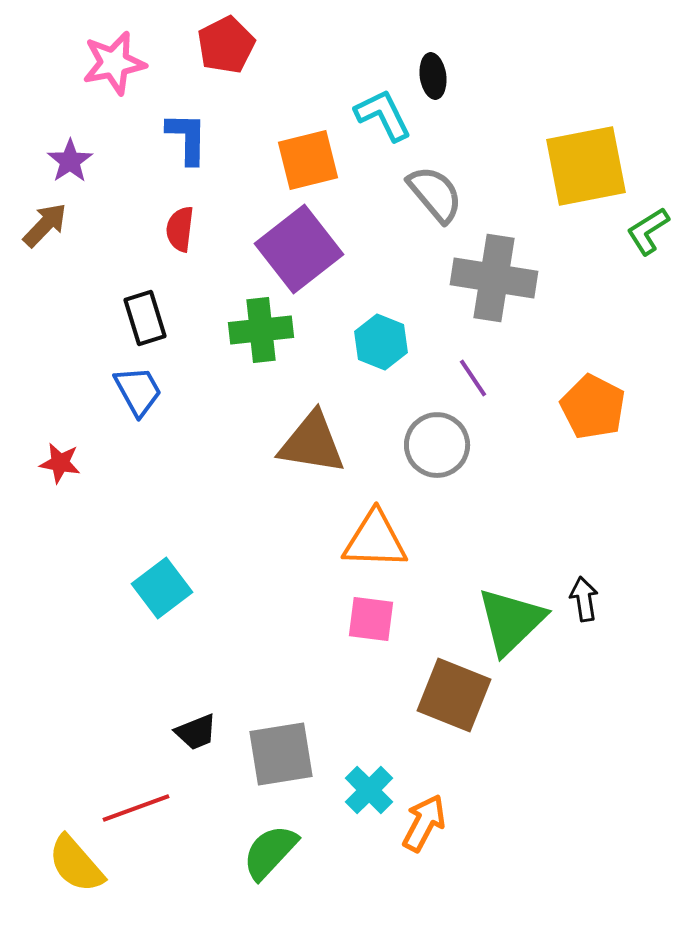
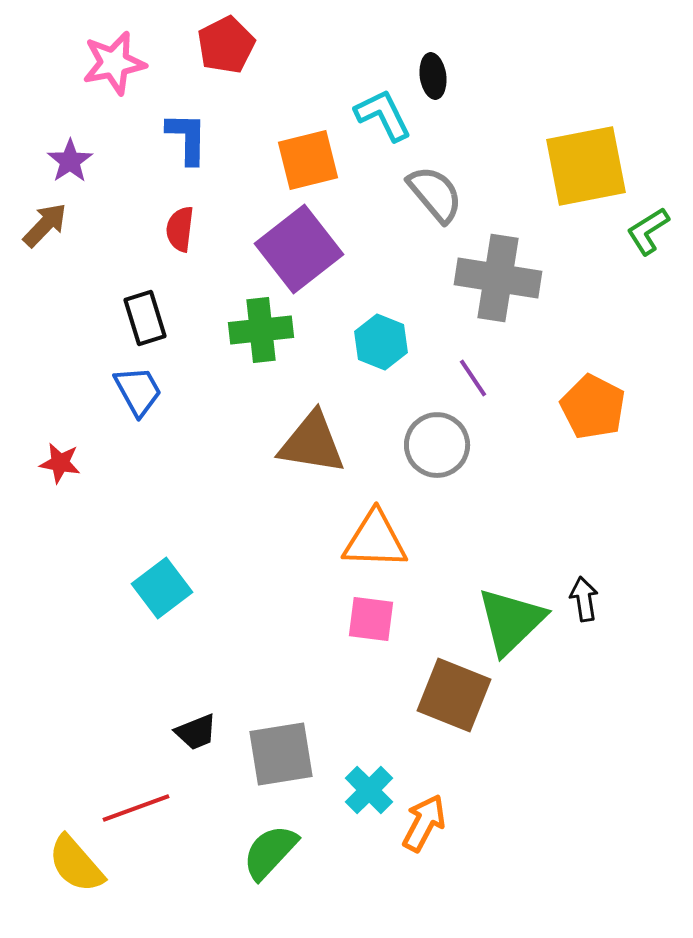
gray cross: moved 4 px right
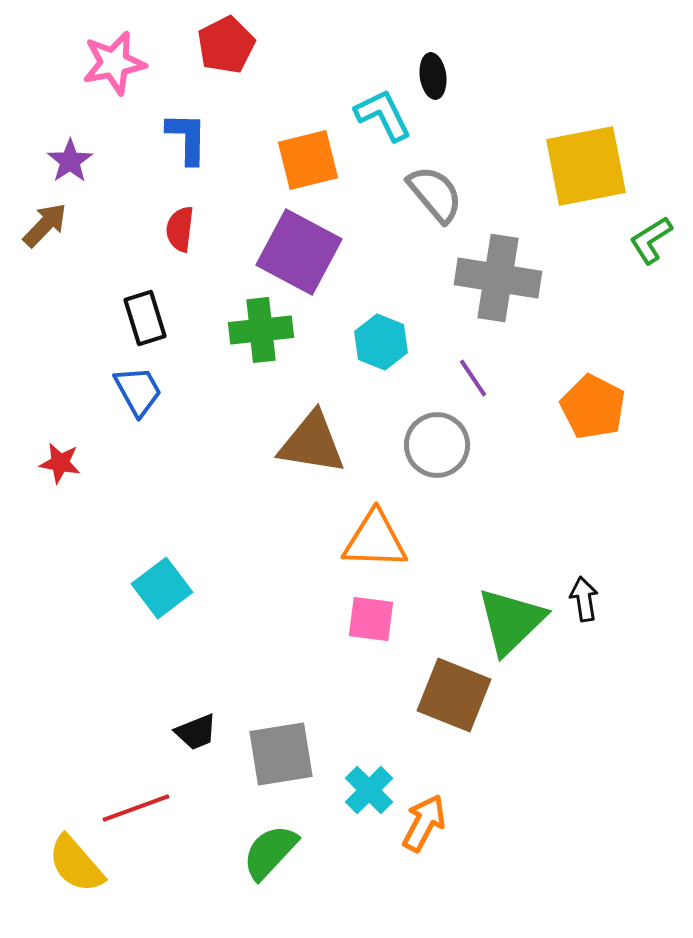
green L-shape: moved 3 px right, 9 px down
purple square: moved 3 px down; rotated 24 degrees counterclockwise
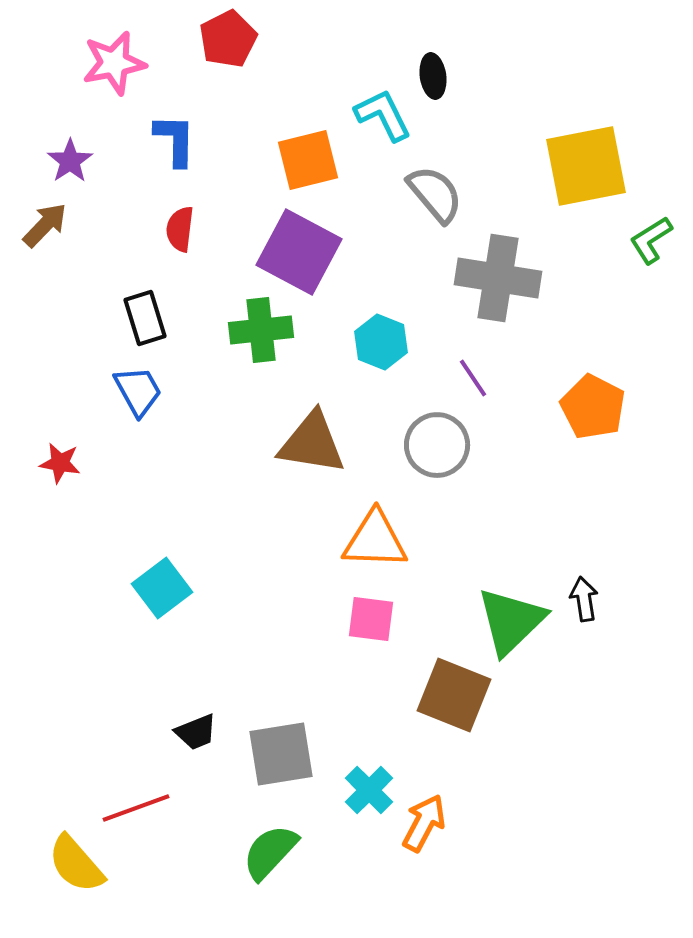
red pentagon: moved 2 px right, 6 px up
blue L-shape: moved 12 px left, 2 px down
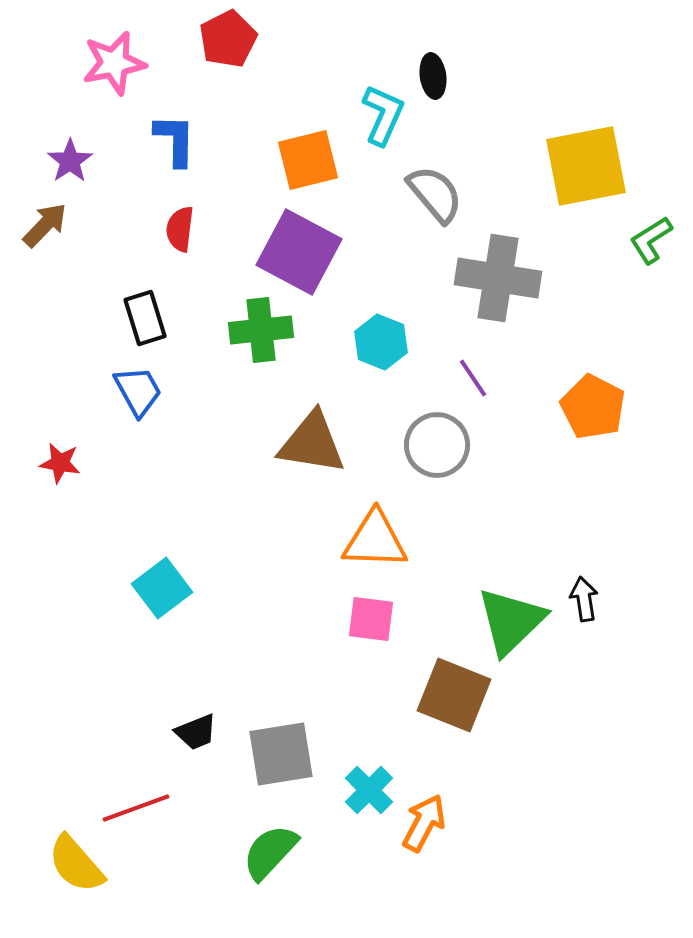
cyan L-shape: rotated 50 degrees clockwise
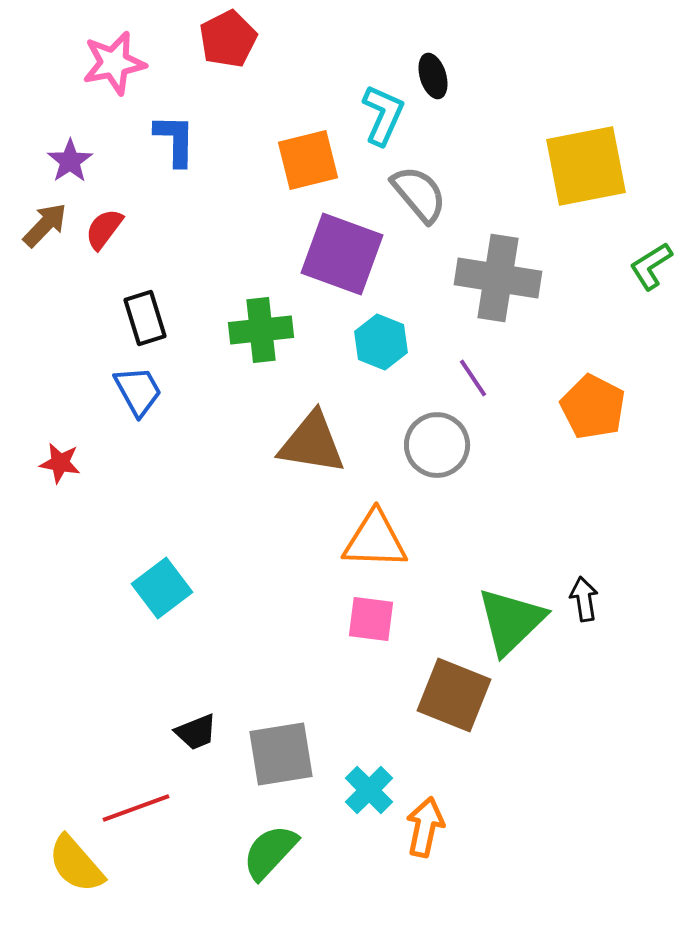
black ellipse: rotated 9 degrees counterclockwise
gray semicircle: moved 16 px left
red semicircle: moved 76 px left; rotated 30 degrees clockwise
green L-shape: moved 26 px down
purple square: moved 43 px right, 2 px down; rotated 8 degrees counterclockwise
orange arrow: moved 1 px right, 4 px down; rotated 16 degrees counterclockwise
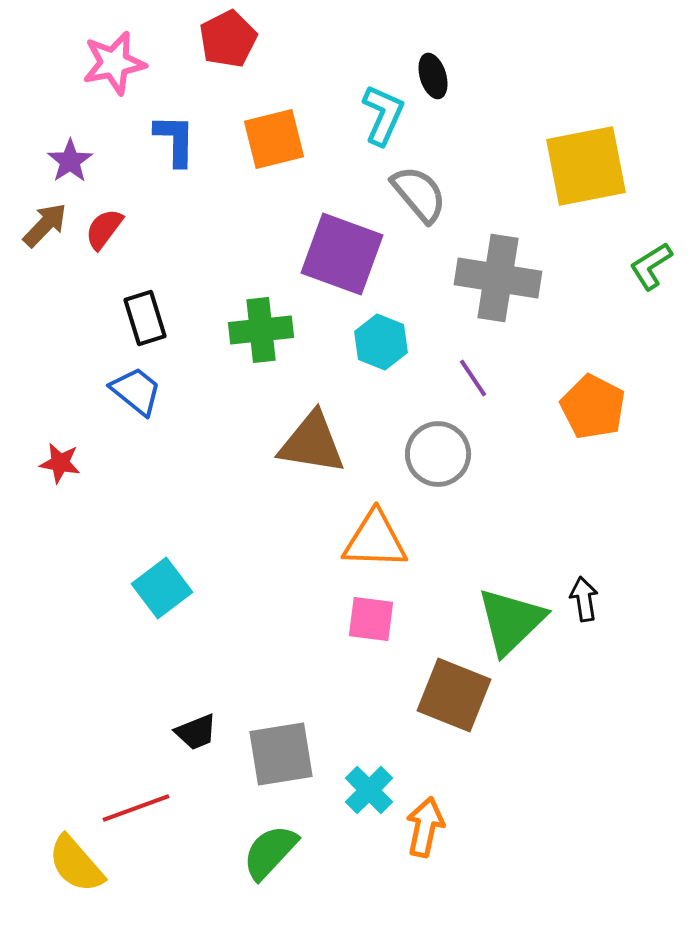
orange square: moved 34 px left, 21 px up
blue trapezoid: moved 2 px left; rotated 22 degrees counterclockwise
gray circle: moved 1 px right, 9 px down
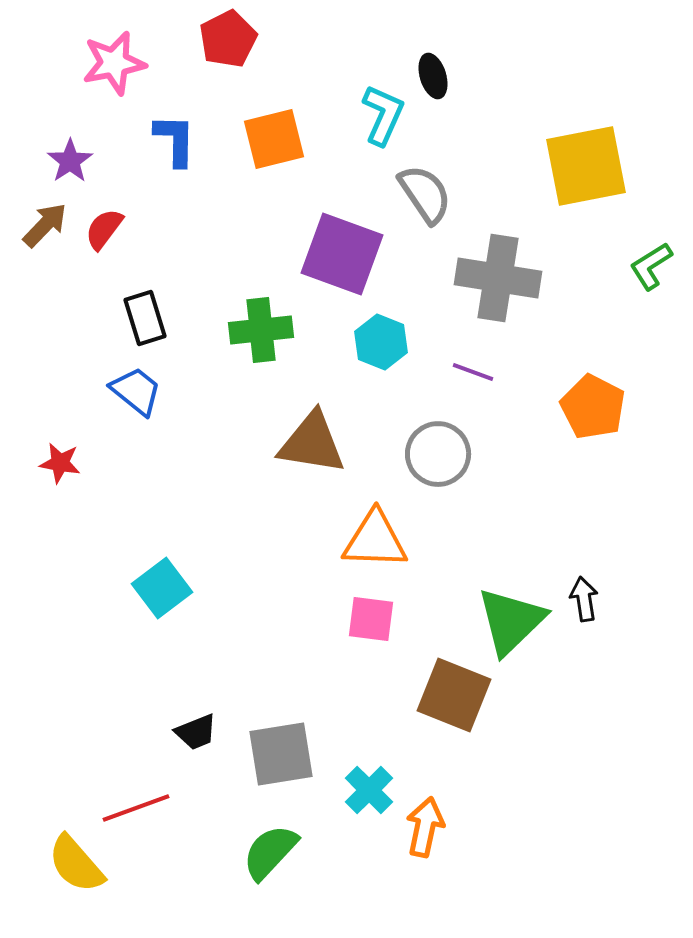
gray semicircle: moved 6 px right; rotated 6 degrees clockwise
purple line: moved 6 px up; rotated 36 degrees counterclockwise
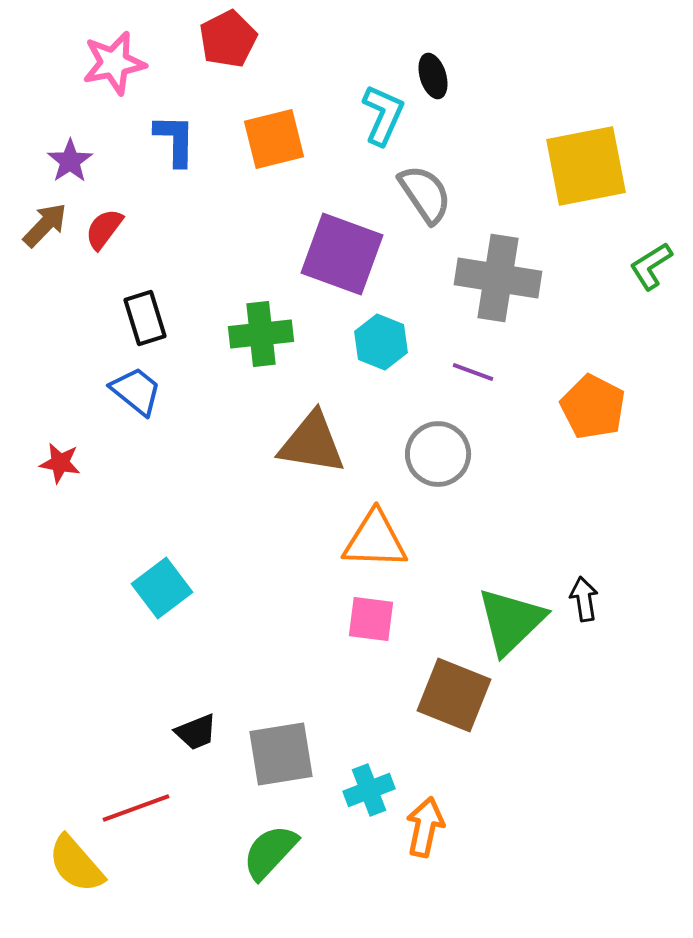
green cross: moved 4 px down
cyan cross: rotated 24 degrees clockwise
